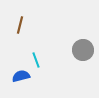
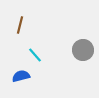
cyan line: moved 1 px left, 5 px up; rotated 21 degrees counterclockwise
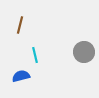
gray circle: moved 1 px right, 2 px down
cyan line: rotated 28 degrees clockwise
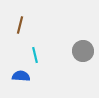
gray circle: moved 1 px left, 1 px up
blue semicircle: rotated 18 degrees clockwise
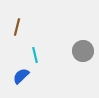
brown line: moved 3 px left, 2 px down
blue semicircle: rotated 48 degrees counterclockwise
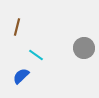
gray circle: moved 1 px right, 3 px up
cyan line: moved 1 px right; rotated 42 degrees counterclockwise
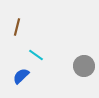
gray circle: moved 18 px down
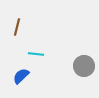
cyan line: moved 1 px up; rotated 28 degrees counterclockwise
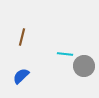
brown line: moved 5 px right, 10 px down
cyan line: moved 29 px right
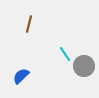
brown line: moved 7 px right, 13 px up
cyan line: rotated 49 degrees clockwise
